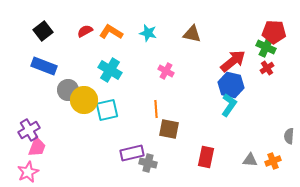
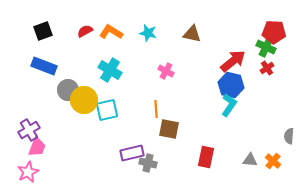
black square: rotated 18 degrees clockwise
orange cross: rotated 28 degrees counterclockwise
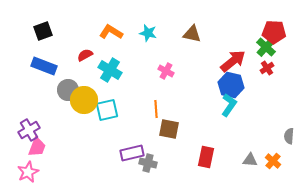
red semicircle: moved 24 px down
green cross: rotated 18 degrees clockwise
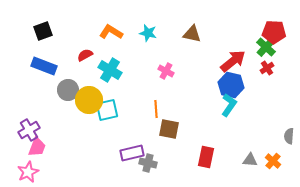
yellow circle: moved 5 px right
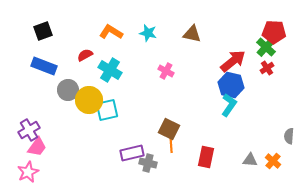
orange line: moved 15 px right, 35 px down
brown square: rotated 15 degrees clockwise
pink trapezoid: rotated 15 degrees clockwise
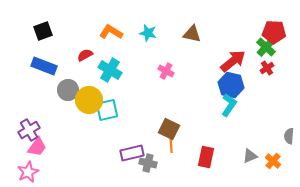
gray triangle: moved 4 px up; rotated 28 degrees counterclockwise
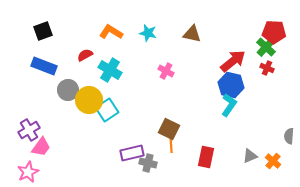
red cross: rotated 32 degrees counterclockwise
cyan square: rotated 20 degrees counterclockwise
pink trapezoid: moved 4 px right
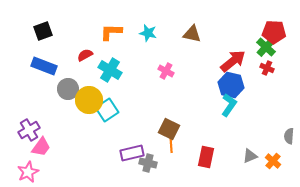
orange L-shape: rotated 30 degrees counterclockwise
gray circle: moved 1 px up
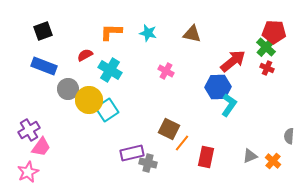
blue hexagon: moved 13 px left, 2 px down; rotated 15 degrees counterclockwise
orange line: moved 11 px right, 1 px up; rotated 42 degrees clockwise
